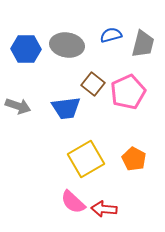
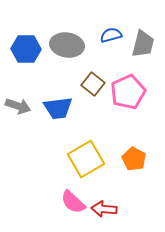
blue trapezoid: moved 8 px left
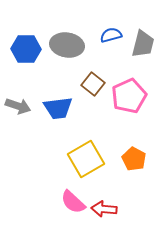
pink pentagon: moved 1 px right, 4 px down
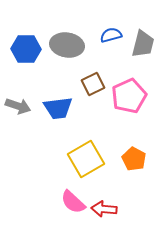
brown square: rotated 25 degrees clockwise
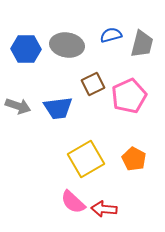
gray trapezoid: moved 1 px left
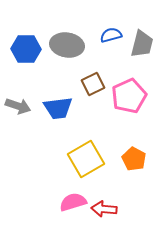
pink semicircle: rotated 120 degrees clockwise
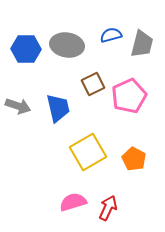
blue trapezoid: rotated 96 degrees counterclockwise
yellow square: moved 2 px right, 7 px up
red arrow: moved 4 px right, 1 px up; rotated 110 degrees clockwise
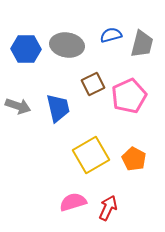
yellow square: moved 3 px right, 3 px down
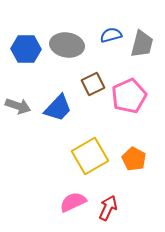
blue trapezoid: rotated 56 degrees clockwise
yellow square: moved 1 px left, 1 px down
pink semicircle: rotated 8 degrees counterclockwise
